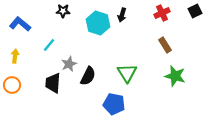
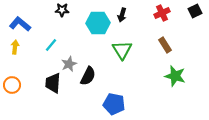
black star: moved 1 px left, 1 px up
cyan hexagon: rotated 20 degrees counterclockwise
cyan line: moved 2 px right
yellow arrow: moved 9 px up
green triangle: moved 5 px left, 23 px up
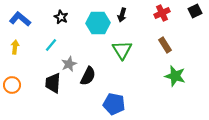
black star: moved 1 px left, 7 px down; rotated 24 degrees clockwise
blue L-shape: moved 5 px up
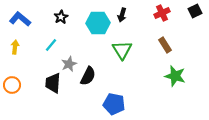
black star: rotated 16 degrees clockwise
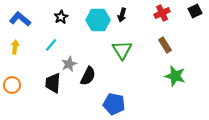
cyan hexagon: moved 3 px up
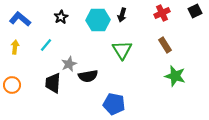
cyan line: moved 5 px left
black semicircle: rotated 54 degrees clockwise
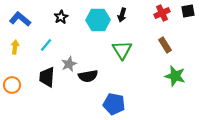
black square: moved 7 px left; rotated 16 degrees clockwise
black trapezoid: moved 6 px left, 6 px up
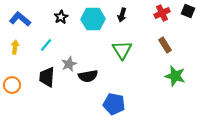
black square: rotated 32 degrees clockwise
cyan hexagon: moved 5 px left, 1 px up
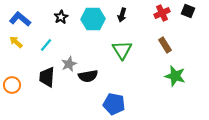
yellow arrow: moved 1 px right, 5 px up; rotated 56 degrees counterclockwise
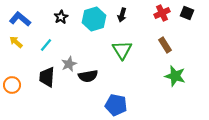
black square: moved 1 px left, 2 px down
cyan hexagon: moved 1 px right; rotated 15 degrees counterclockwise
blue pentagon: moved 2 px right, 1 px down
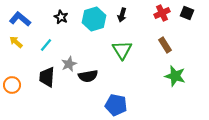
black star: rotated 16 degrees counterclockwise
